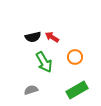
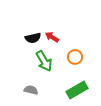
black semicircle: moved 1 px down
green arrow: moved 1 px up
gray semicircle: rotated 32 degrees clockwise
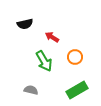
black semicircle: moved 8 px left, 14 px up
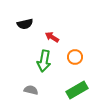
green arrow: rotated 40 degrees clockwise
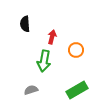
black semicircle: rotated 98 degrees clockwise
red arrow: rotated 72 degrees clockwise
orange circle: moved 1 px right, 7 px up
gray semicircle: rotated 32 degrees counterclockwise
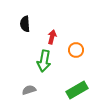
gray semicircle: moved 2 px left
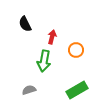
black semicircle: rotated 21 degrees counterclockwise
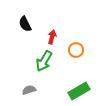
green arrow: rotated 20 degrees clockwise
green rectangle: moved 2 px right, 1 px down
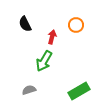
orange circle: moved 25 px up
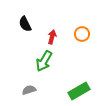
orange circle: moved 6 px right, 9 px down
